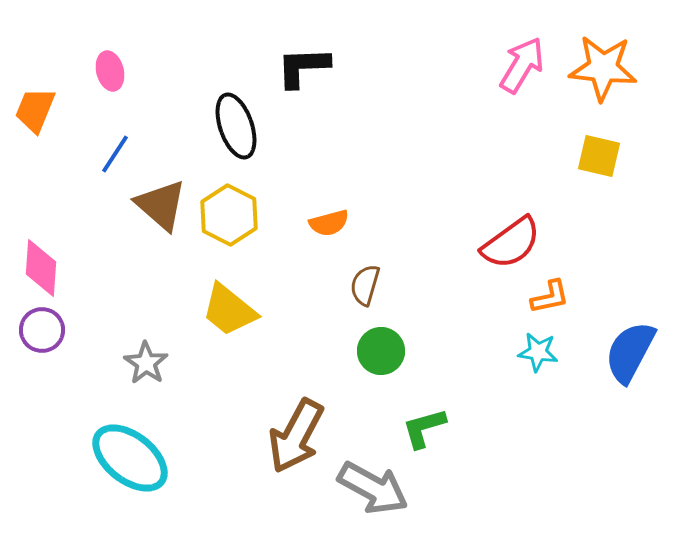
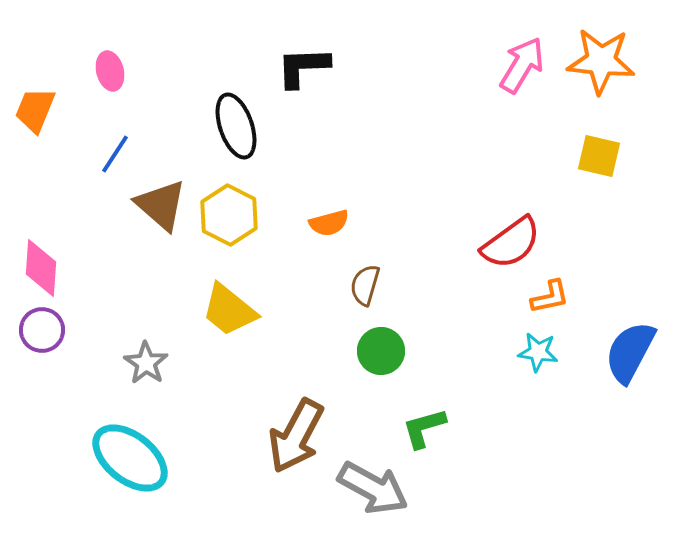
orange star: moved 2 px left, 7 px up
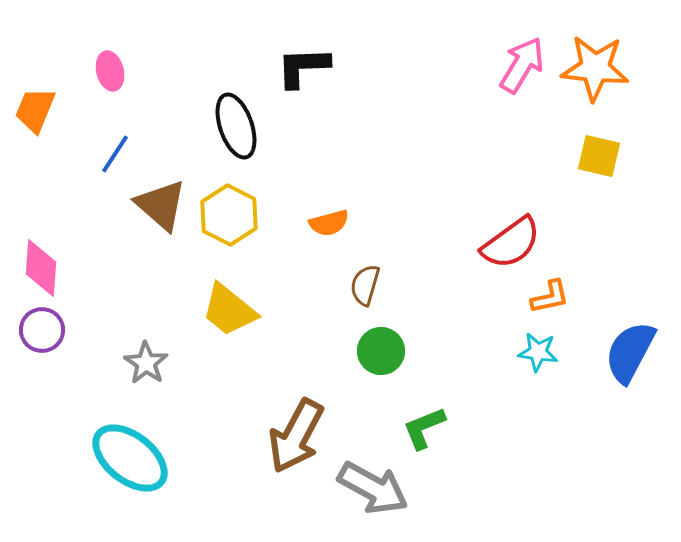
orange star: moved 6 px left, 7 px down
green L-shape: rotated 6 degrees counterclockwise
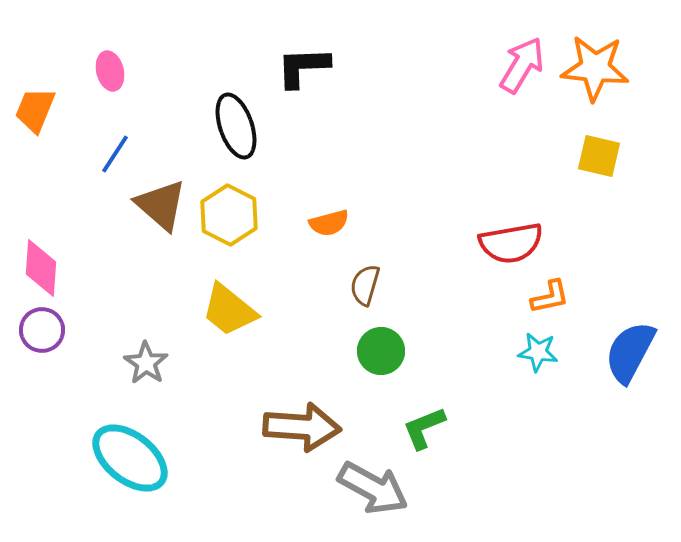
red semicircle: rotated 26 degrees clockwise
brown arrow: moved 6 px right, 9 px up; rotated 114 degrees counterclockwise
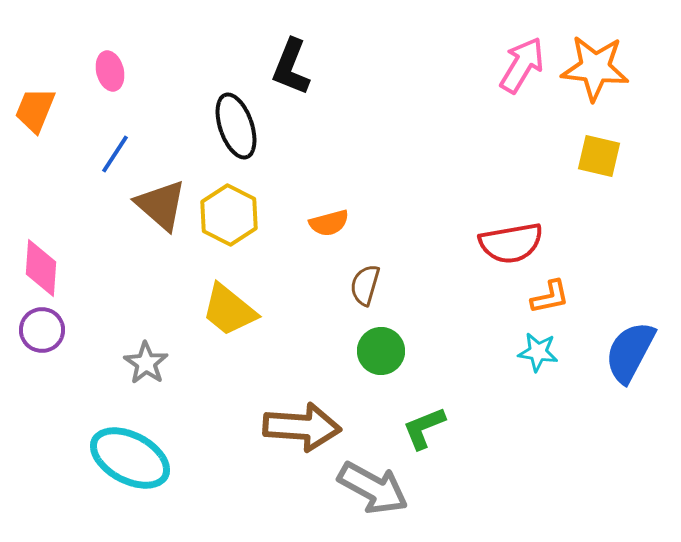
black L-shape: moved 12 px left; rotated 66 degrees counterclockwise
cyan ellipse: rotated 10 degrees counterclockwise
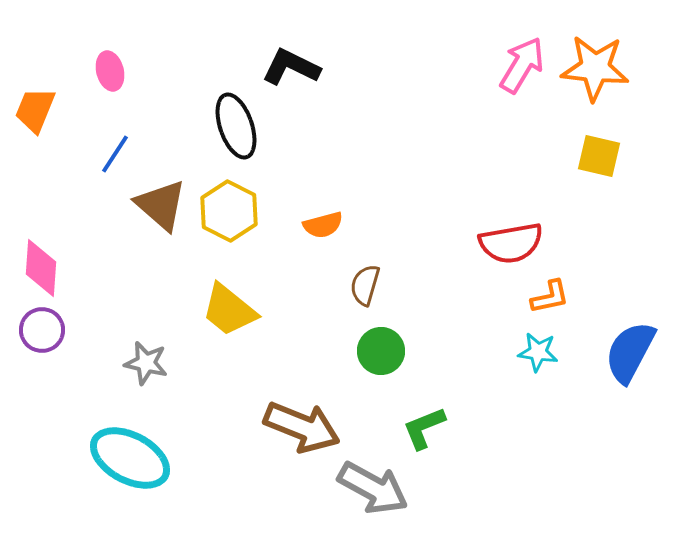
black L-shape: rotated 94 degrees clockwise
yellow hexagon: moved 4 px up
orange semicircle: moved 6 px left, 2 px down
gray star: rotated 21 degrees counterclockwise
brown arrow: rotated 18 degrees clockwise
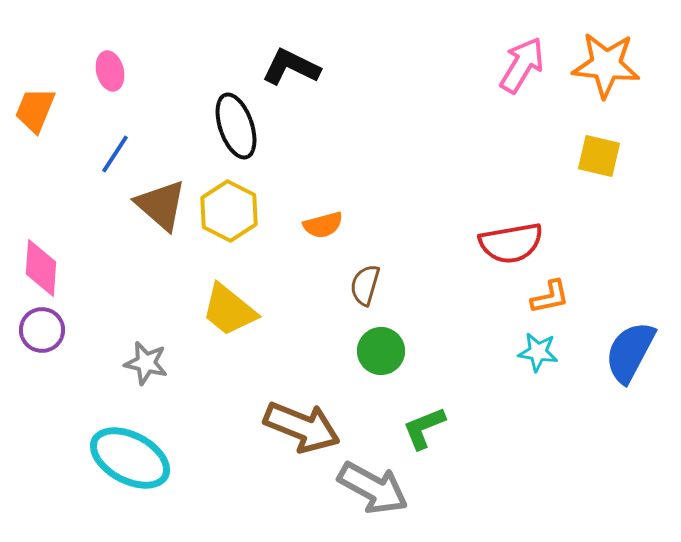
orange star: moved 11 px right, 3 px up
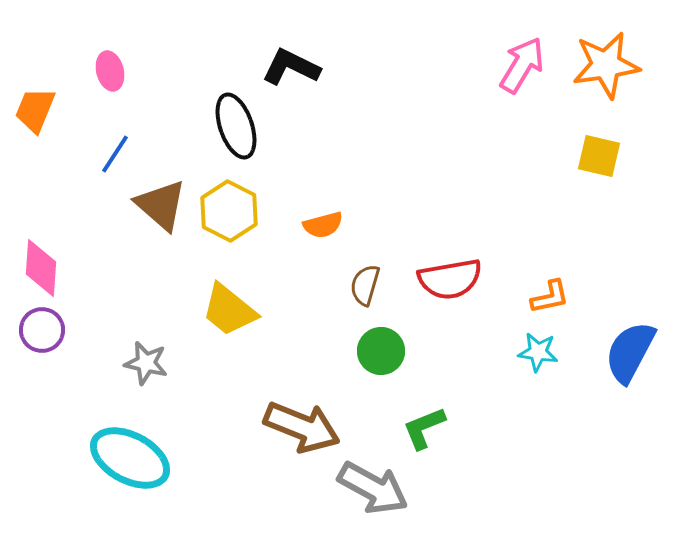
orange star: rotated 14 degrees counterclockwise
red semicircle: moved 61 px left, 36 px down
